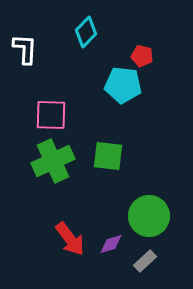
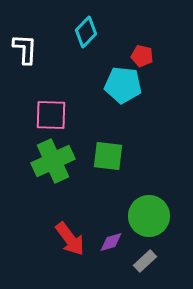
purple diamond: moved 2 px up
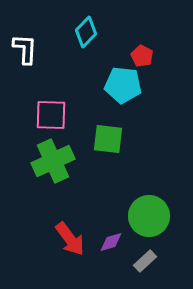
red pentagon: rotated 15 degrees clockwise
green square: moved 17 px up
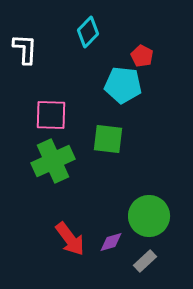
cyan diamond: moved 2 px right
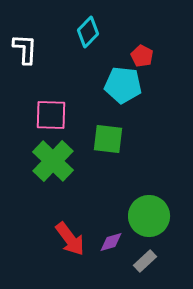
green cross: rotated 21 degrees counterclockwise
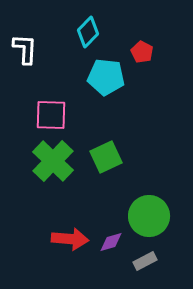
red pentagon: moved 4 px up
cyan pentagon: moved 17 px left, 8 px up
green square: moved 2 px left, 18 px down; rotated 32 degrees counterclockwise
red arrow: rotated 48 degrees counterclockwise
gray rectangle: rotated 15 degrees clockwise
